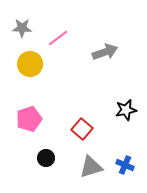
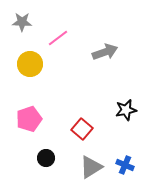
gray star: moved 6 px up
gray triangle: rotated 15 degrees counterclockwise
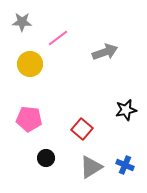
pink pentagon: rotated 25 degrees clockwise
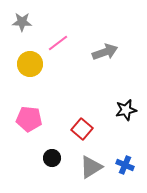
pink line: moved 5 px down
black circle: moved 6 px right
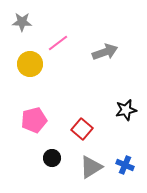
pink pentagon: moved 5 px right, 1 px down; rotated 20 degrees counterclockwise
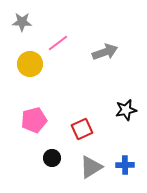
red square: rotated 25 degrees clockwise
blue cross: rotated 24 degrees counterclockwise
